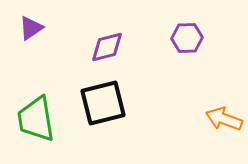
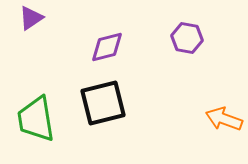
purple triangle: moved 10 px up
purple hexagon: rotated 12 degrees clockwise
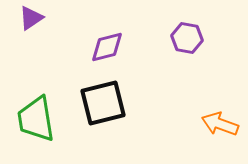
orange arrow: moved 4 px left, 5 px down
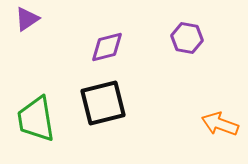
purple triangle: moved 4 px left, 1 px down
